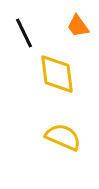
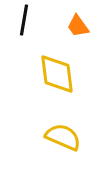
black line: moved 13 px up; rotated 36 degrees clockwise
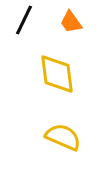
black line: rotated 16 degrees clockwise
orange trapezoid: moved 7 px left, 4 px up
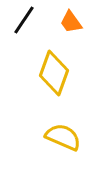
black line: rotated 8 degrees clockwise
yellow diamond: moved 3 px left, 1 px up; rotated 27 degrees clockwise
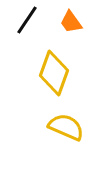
black line: moved 3 px right
yellow semicircle: moved 3 px right, 10 px up
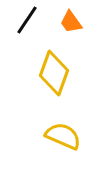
yellow semicircle: moved 3 px left, 9 px down
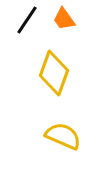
orange trapezoid: moved 7 px left, 3 px up
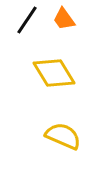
yellow diamond: rotated 51 degrees counterclockwise
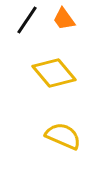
yellow diamond: rotated 9 degrees counterclockwise
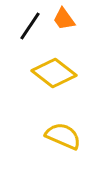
black line: moved 3 px right, 6 px down
yellow diamond: rotated 12 degrees counterclockwise
